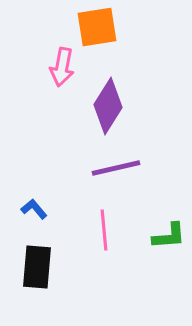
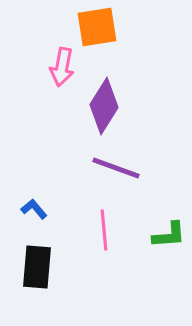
purple diamond: moved 4 px left
purple line: rotated 33 degrees clockwise
green L-shape: moved 1 px up
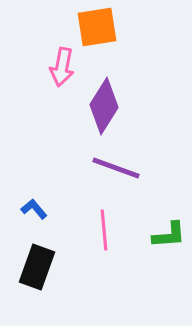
black rectangle: rotated 15 degrees clockwise
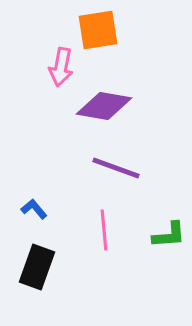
orange square: moved 1 px right, 3 px down
pink arrow: moved 1 px left
purple diamond: rotated 68 degrees clockwise
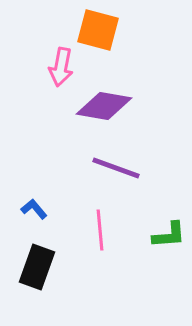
orange square: rotated 24 degrees clockwise
pink line: moved 4 px left
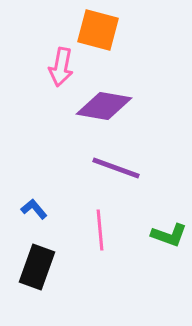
green L-shape: rotated 24 degrees clockwise
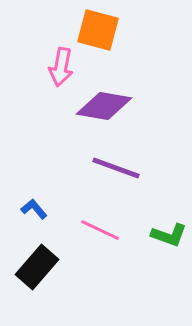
pink line: rotated 60 degrees counterclockwise
black rectangle: rotated 21 degrees clockwise
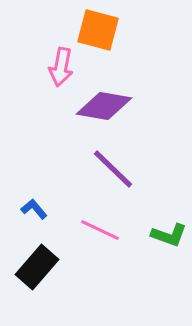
purple line: moved 3 px left, 1 px down; rotated 24 degrees clockwise
